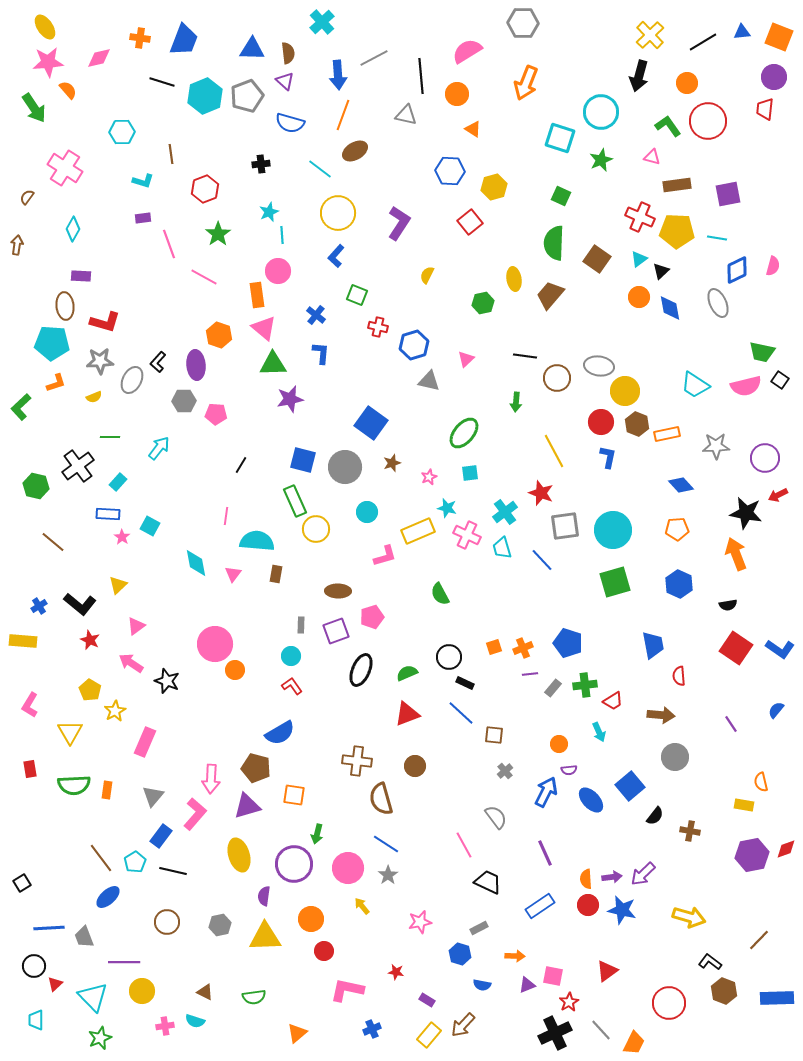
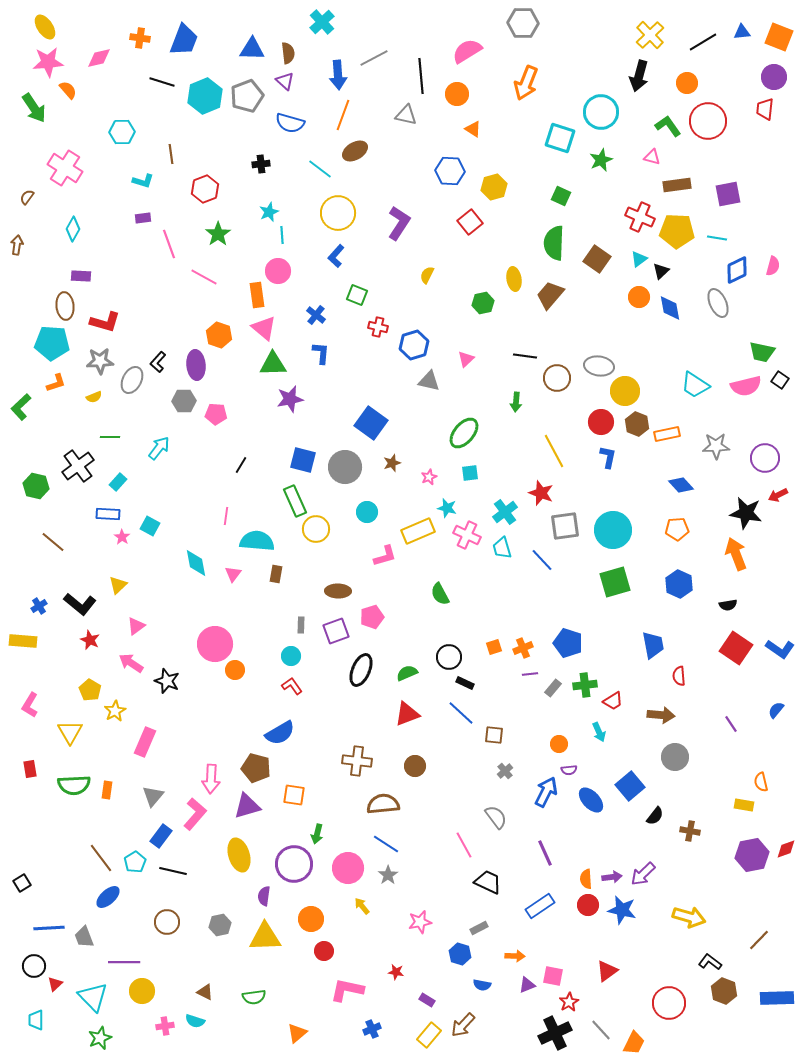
brown semicircle at (381, 799): moved 2 px right, 5 px down; rotated 100 degrees clockwise
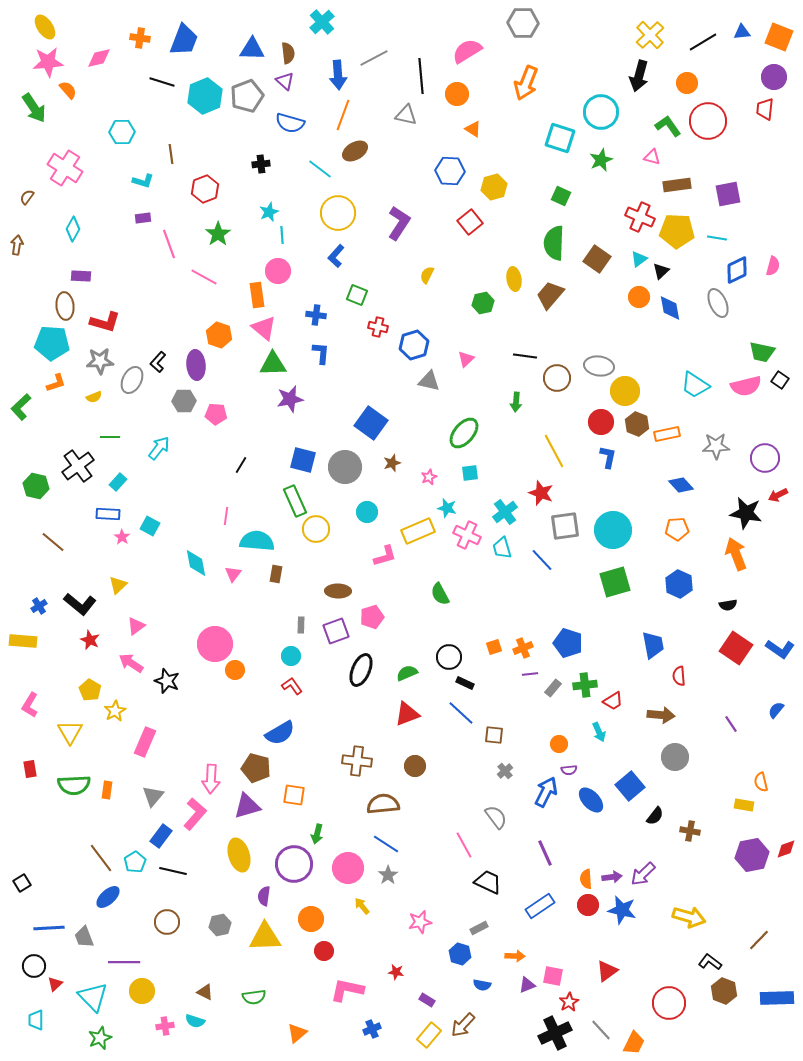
blue cross at (316, 315): rotated 30 degrees counterclockwise
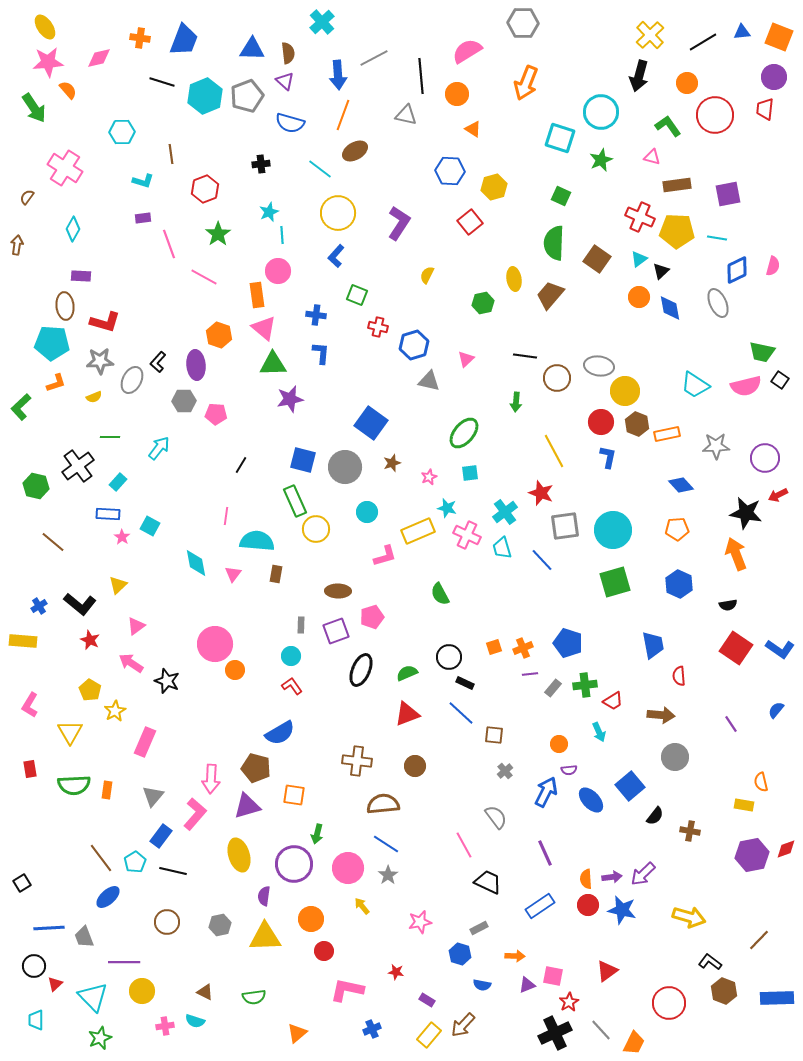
red circle at (708, 121): moved 7 px right, 6 px up
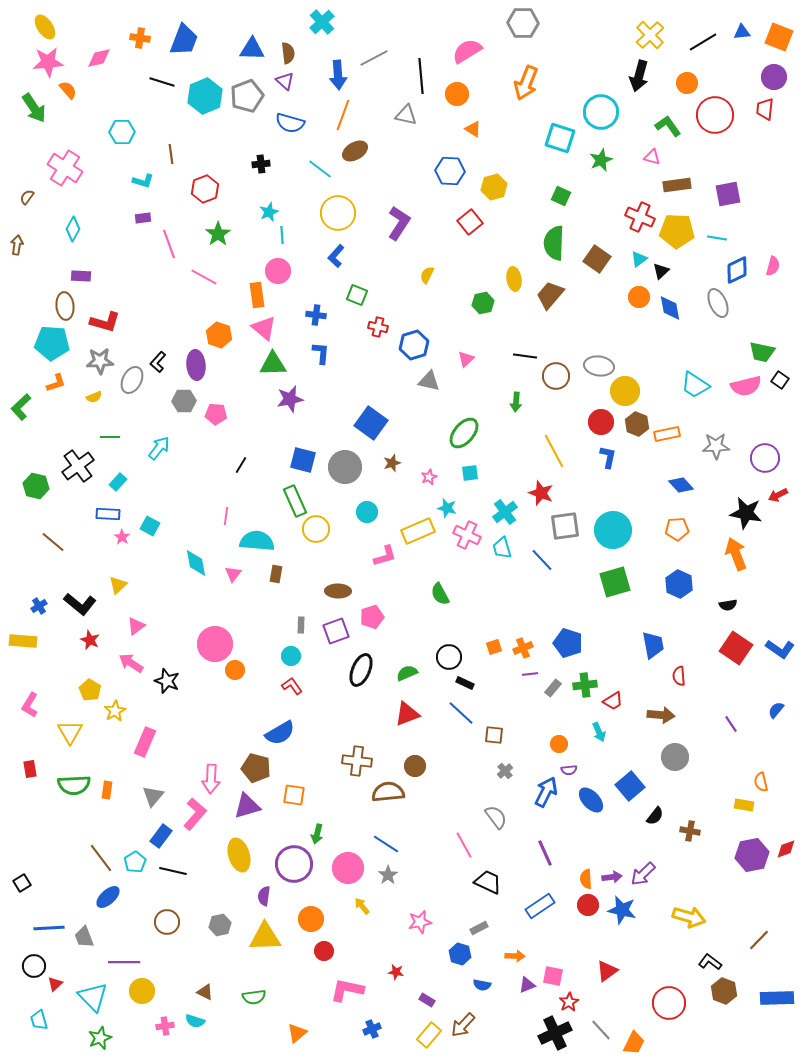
brown circle at (557, 378): moved 1 px left, 2 px up
brown semicircle at (383, 804): moved 5 px right, 12 px up
cyan trapezoid at (36, 1020): moved 3 px right; rotated 15 degrees counterclockwise
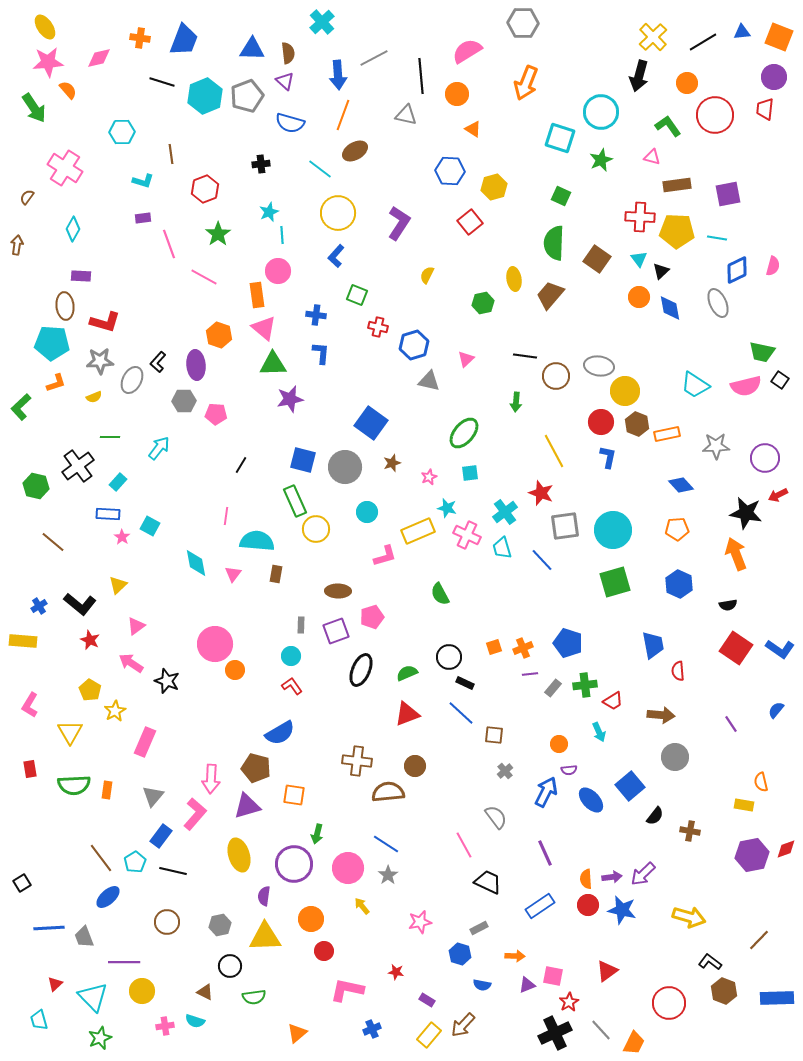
yellow cross at (650, 35): moved 3 px right, 2 px down
red cross at (640, 217): rotated 20 degrees counterclockwise
cyan triangle at (639, 259): rotated 30 degrees counterclockwise
red semicircle at (679, 676): moved 1 px left, 5 px up
black circle at (34, 966): moved 196 px right
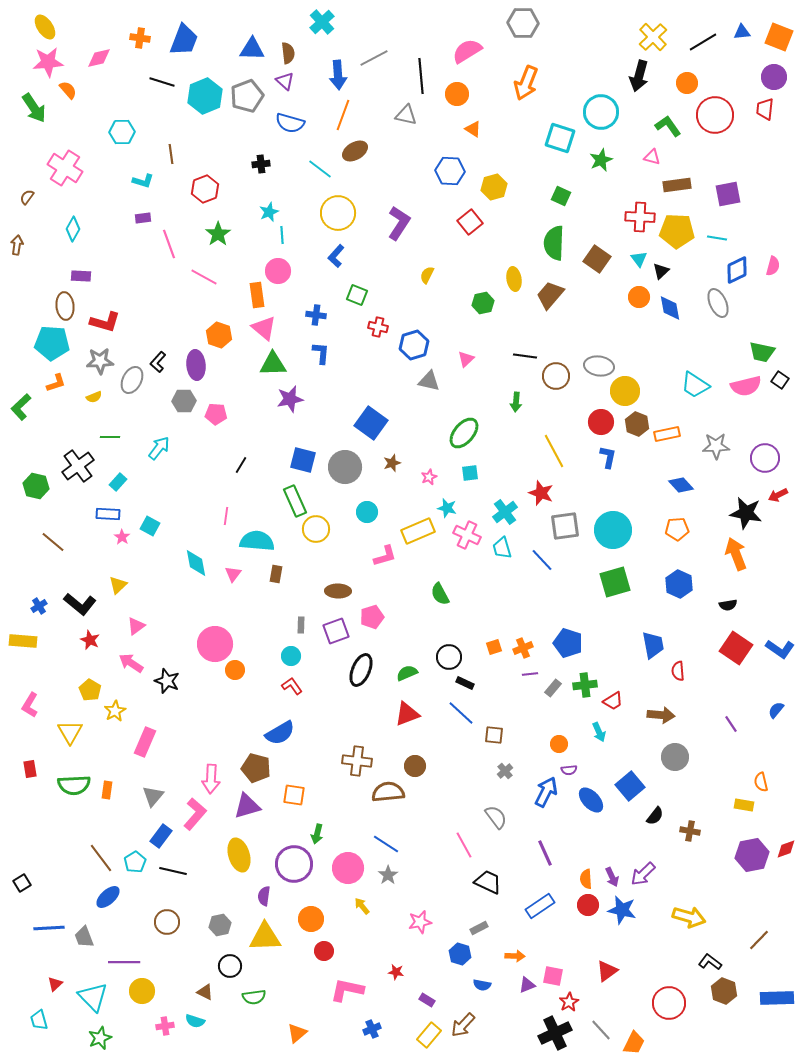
purple arrow at (612, 877): rotated 72 degrees clockwise
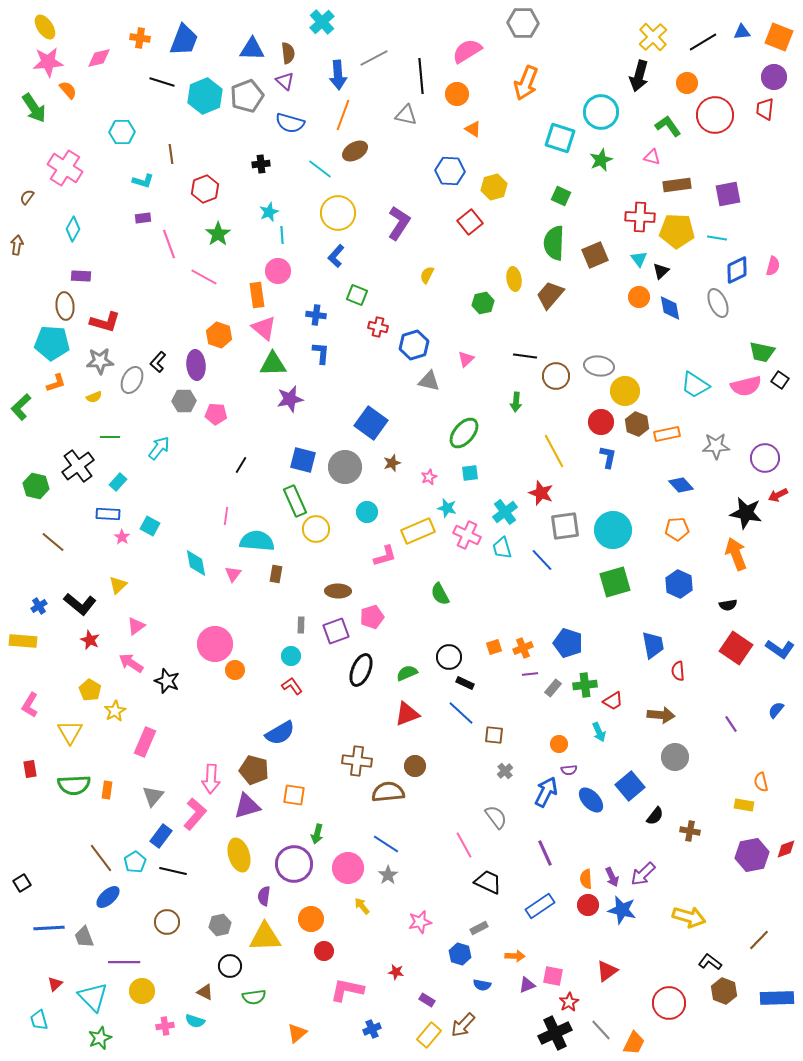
brown square at (597, 259): moved 2 px left, 4 px up; rotated 32 degrees clockwise
brown pentagon at (256, 768): moved 2 px left, 2 px down
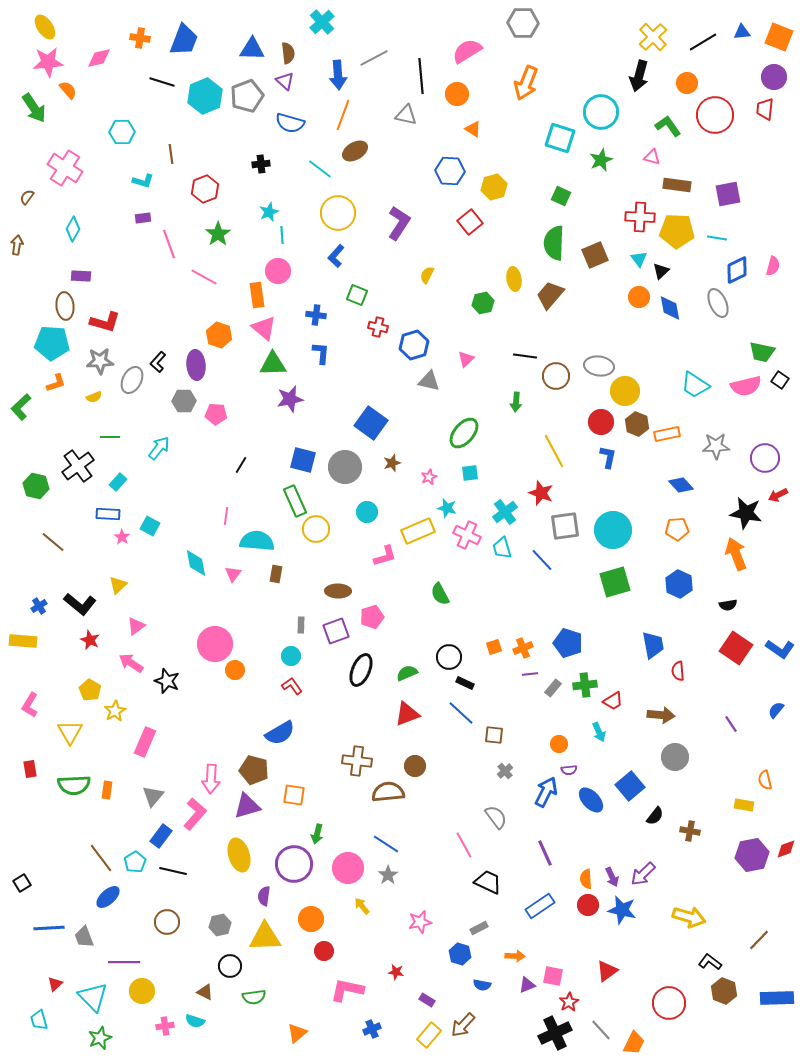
brown rectangle at (677, 185): rotated 16 degrees clockwise
orange semicircle at (761, 782): moved 4 px right, 2 px up
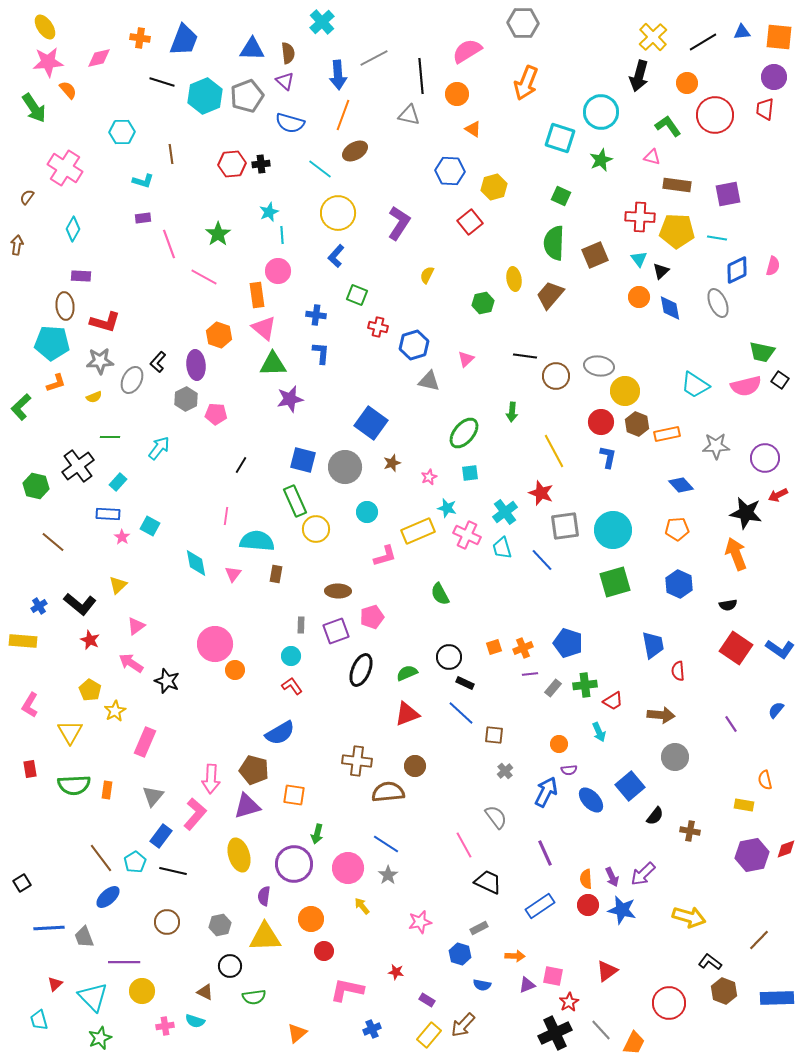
orange square at (779, 37): rotated 16 degrees counterclockwise
gray triangle at (406, 115): moved 3 px right
red hexagon at (205, 189): moved 27 px right, 25 px up; rotated 16 degrees clockwise
gray hexagon at (184, 401): moved 2 px right, 2 px up; rotated 25 degrees counterclockwise
green arrow at (516, 402): moved 4 px left, 10 px down
